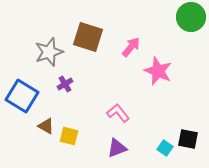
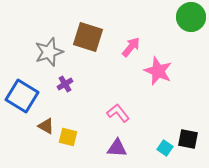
yellow square: moved 1 px left, 1 px down
purple triangle: rotated 25 degrees clockwise
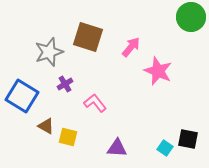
pink L-shape: moved 23 px left, 10 px up
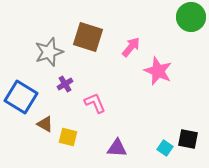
blue square: moved 1 px left, 1 px down
pink L-shape: rotated 15 degrees clockwise
brown triangle: moved 1 px left, 2 px up
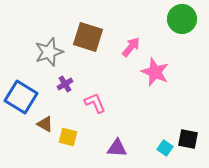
green circle: moved 9 px left, 2 px down
pink star: moved 3 px left, 1 px down
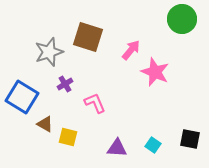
pink arrow: moved 3 px down
blue square: moved 1 px right
black square: moved 2 px right
cyan square: moved 12 px left, 3 px up
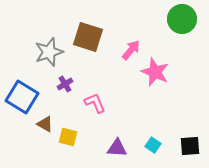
black square: moved 7 px down; rotated 15 degrees counterclockwise
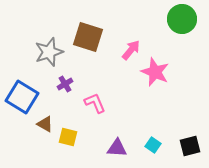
black square: rotated 10 degrees counterclockwise
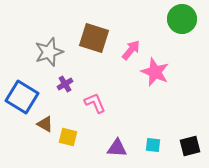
brown square: moved 6 px right, 1 px down
cyan square: rotated 28 degrees counterclockwise
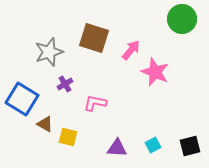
blue square: moved 2 px down
pink L-shape: rotated 55 degrees counterclockwise
cyan square: rotated 35 degrees counterclockwise
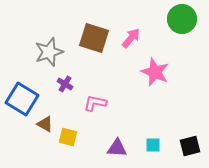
pink arrow: moved 12 px up
purple cross: rotated 28 degrees counterclockwise
cyan square: rotated 28 degrees clockwise
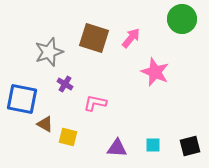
blue square: rotated 20 degrees counterclockwise
